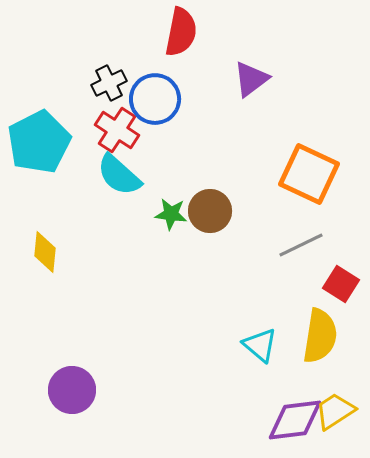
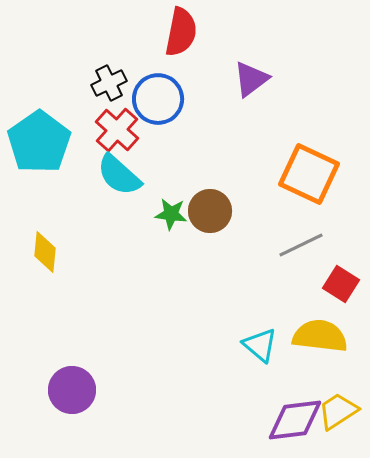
blue circle: moved 3 px right
red cross: rotated 9 degrees clockwise
cyan pentagon: rotated 8 degrees counterclockwise
yellow semicircle: rotated 92 degrees counterclockwise
yellow trapezoid: moved 3 px right
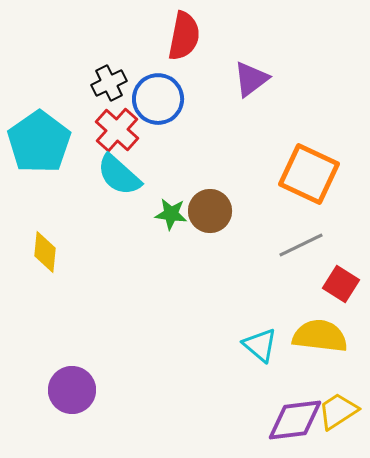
red semicircle: moved 3 px right, 4 px down
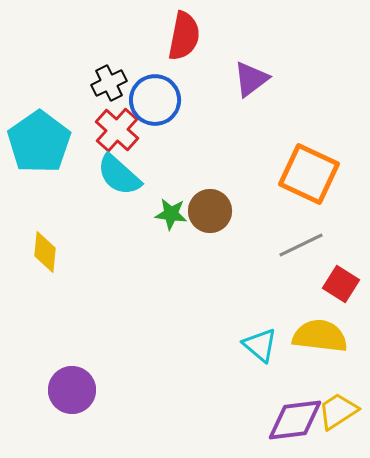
blue circle: moved 3 px left, 1 px down
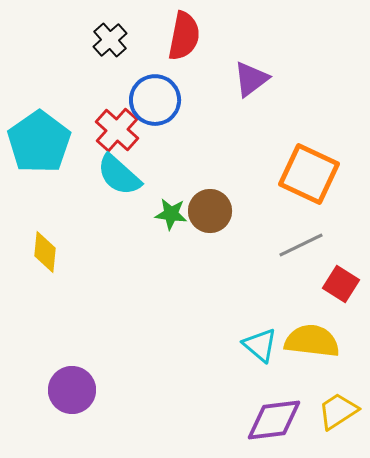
black cross: moved 1 px right, 43 px up; rotated 16 degrees counterclockwise
yellow semicircle: moved 8 px left, 5 px down
purple diamond: moved 21 px left
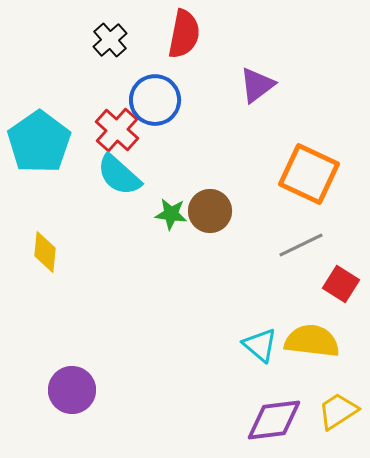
red semicircle: moved 2 px up
purple triangle: moved 6 px right, 6 px down
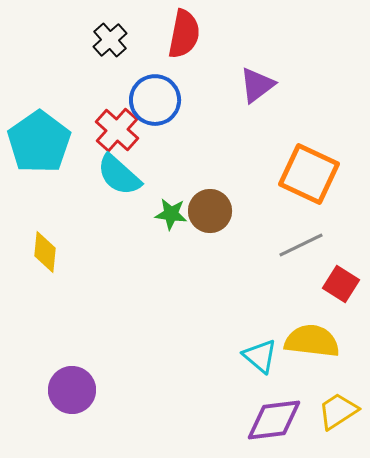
cyan triangle: moved 11 px down
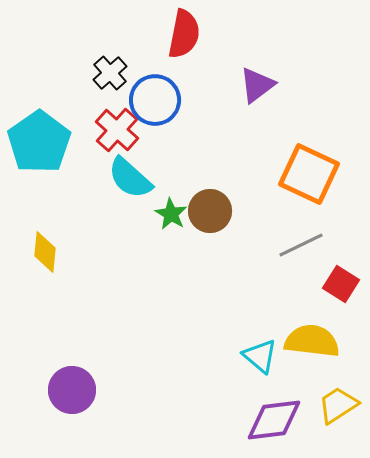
black cross: moved 33 px down
cyan semicircle: moved 11 px right, 3 px down
green star: rotated 24 degrees clockwise
yellow trapezoid: moved 6 px up
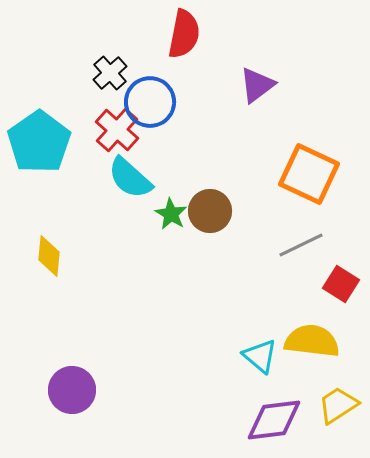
blue circle: moved 5 px left, 2 px down
yellow diamond: moved 4 px right, 4 px down
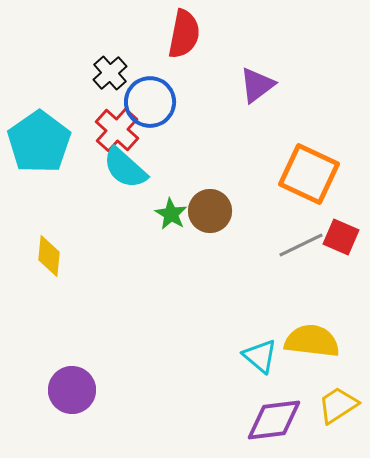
cyan semicircle: moved 5 px left, 10 px up
red square: moved 47 px up; rotated 9 degrees counterclockwise
